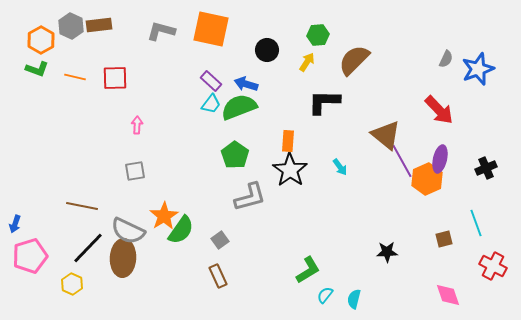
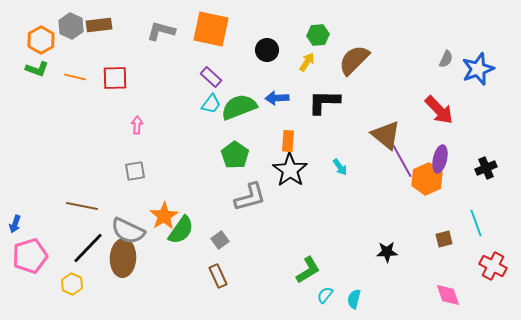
purple rectangle at (211, 81): moved 4 px up
blue arrow at (246, 84): moved 31 px right, 14 px down; rotated 20 degrees counterclockwise
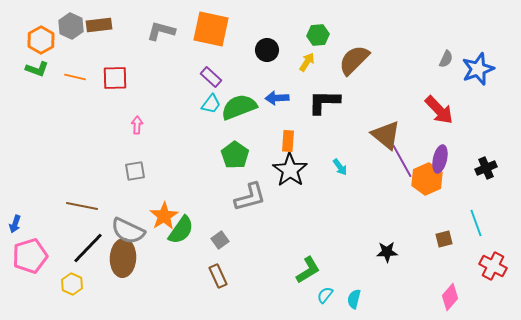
pink diamond at (448, 295): moved 2 px right, 2 px down; rotated 60 degrees clockwise
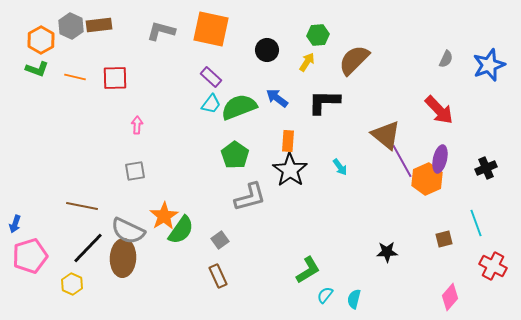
blue star at (478, 69): moved 11 px right, 4 px up
blue arrow at (277, 98): rotated 40 degrees clockwise
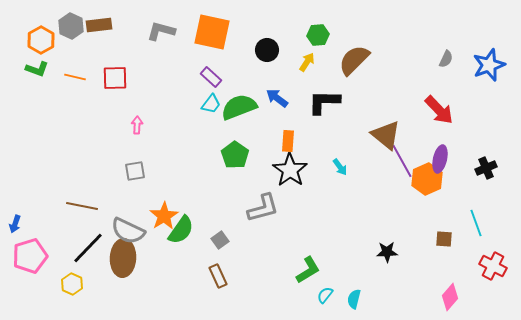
orange square at (211, 29): moved 1 px right, 3 px down
gray L-shape at (250, 197): moved 13 px right, 11 px down
brown square at (444, 239): rotated 18 degrees clockwise
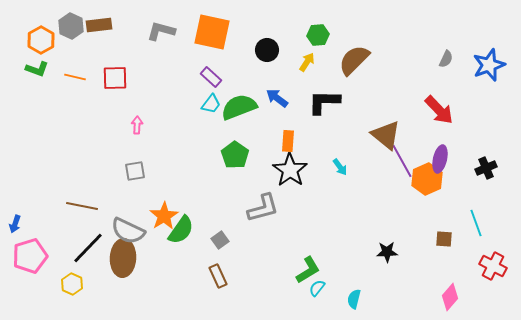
cyan semicircle at (325, 295): moved 8 px left, 7 px up
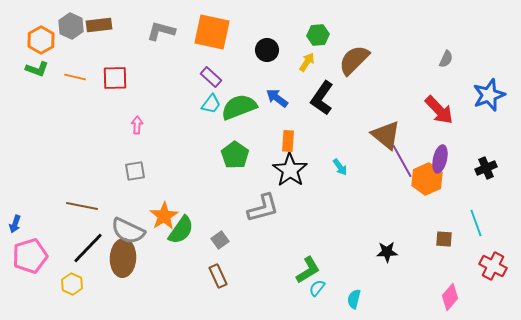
blue star at (489, 65): moved 30 px down
black L-shape at (324, 102): moved 2 px left, 4 px up; rotated 56 degrees counterclockwise
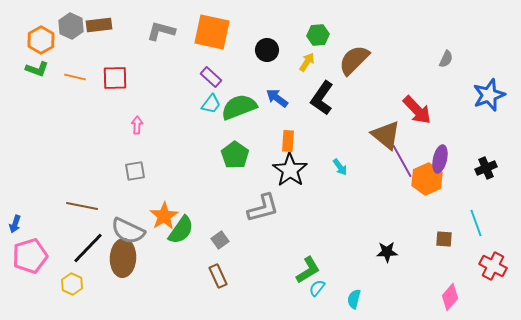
red arrow at (439, 110): moved 22 px left
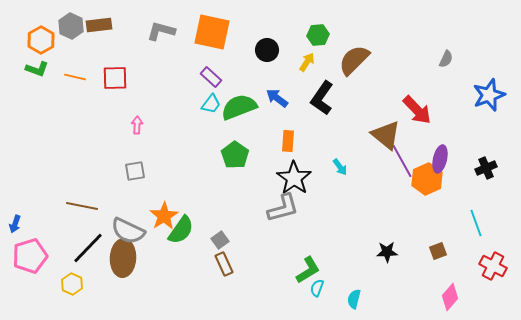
black star at (290, 170): moved 4 px right, 8 px down
gray L-shape at (263, 208): moved 20 px right
brown square at (444, 239): moved 6 px left, 12 px down; rotated 24 degrees counterclockwise
brown rectangle at (218, 276): moved 6 px right, 12 px up
cyan semicircle at (317, 288): rotated 18 degrees counterclockwise
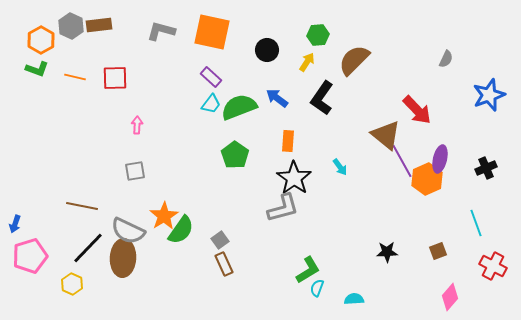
cyan semicircle at (354, 299): rotated 72 degrees clockwise
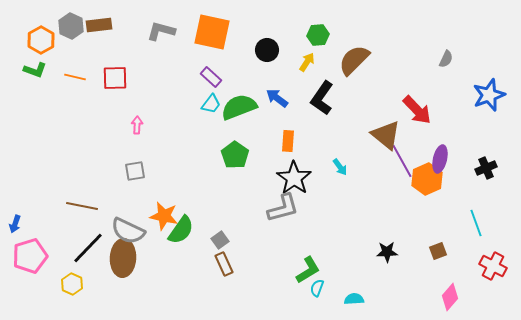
green L-shape at (37, 69): moved 2 px left, 1 px down
orange star at (164, 216): rotated 28 degrees counterclockwise
